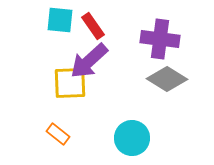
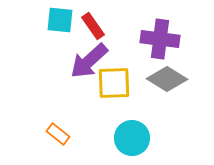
yellow square: moved 44 px right
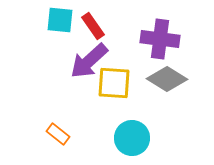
yellow square: rotated 6 degrees clockwise
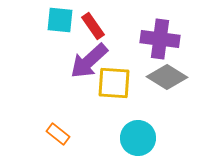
gray diamond: moved 2 px up
cyan circle: moved 6 px right
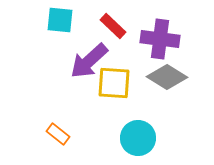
red rectangle: moved 20 px right; rotated 12 degrees counterclockwise
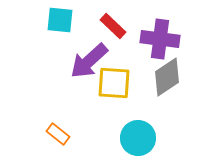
gray diamond: rotated 66 degrees counterclockwise
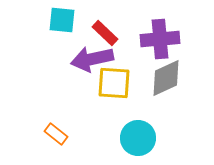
cyan square: moved 2 px right
red rectangle: moved 8 px left, 7 px down
purple cross: rotated 12 degrees counterclockwise
purple arrow: moved 3 px right, 2 px up; rotated 30 degrees clockwise
gray diamond: moved 1 px left, 1 px down; rotated 9 degrees clockwise
orange rectangle: moved 2 px left
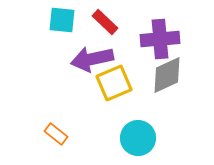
red rectangle: moved 11 px up
gray diamond: moved 1 px right, 3 px up
yellow square: rotated 27 degrees counterclockwise
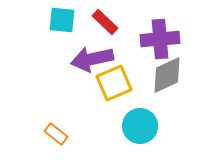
cyan circle: moved 2 px right, 12 px up
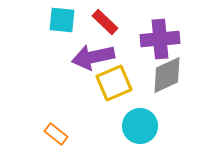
purple arrow: moved 1 px right, 2 px up
